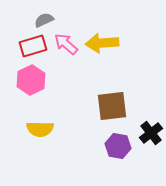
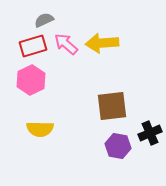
black cross: moved 1 px left; rotated 15 degrees clockwise
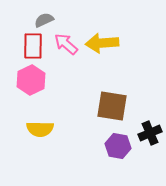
red rectangle: rotated 72 degrees counterclockwise
brown square: rotated 16 degrees clockwise
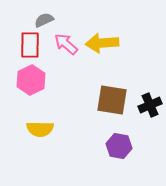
red rectangle: moved 3 px left, 1 px up
brown square: moved 6 px up
black cross: moved 28 px up
purple hexagon: moved 1 px right
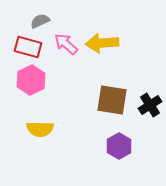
gray semicircle: moved 4 px left, 1 px down
red rectangle: moved 2 px left, 2 px down; rotated 76 degrees counterclockwise
black cross: rotated 10 degrees counterclockwise
purple hexagon: rotated 20 degrees clockwise
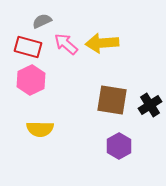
gray semicircle: moved 2 px right
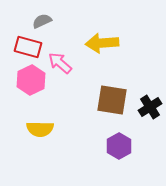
pink arrow: moved 6 px left, 19 px down
black cross: moved 2 px down
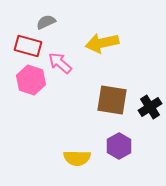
gray semicircle: moved 4 px right, 1 px down
yellow arrow: rotated 8 degrees counterclockwise
red rectangle: moved 1 px up
pink hexagon: rotated 16 degrees counterclockwise
yellow semicircle: moved 37 px right, 29 px down
